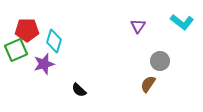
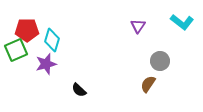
cyan diamond: moved 2 px left, 1 px up
purple star: moved 2 px right
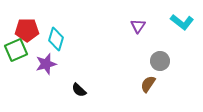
cyan diamond: moved 4 px right, 1 px up
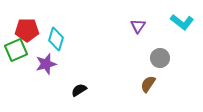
gray circle: moved 3 px up
black semicircle: rotated 105 degrees clockwise
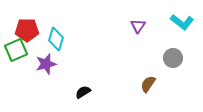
gray circle: moved 13 px right
black semicircle: moved 4 px right, 2 px down
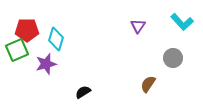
cyan L-shape: rotated 10 degrees clockwise
green square: moved 1 px right
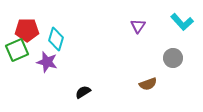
purple star: moved 1 px right, 2 px up; rotated 30 degrees clockwise
brown semicircle: rotated 144 degrees counterclockwise
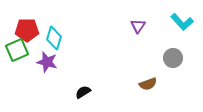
cyan diamond: moved 2 px left, 1 px up
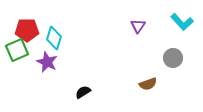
purple star: rotated 10 degrees clockwise
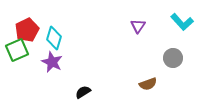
red pentagon: rotated 25 degrees counterclockwise
purple star: moved 5 px right
